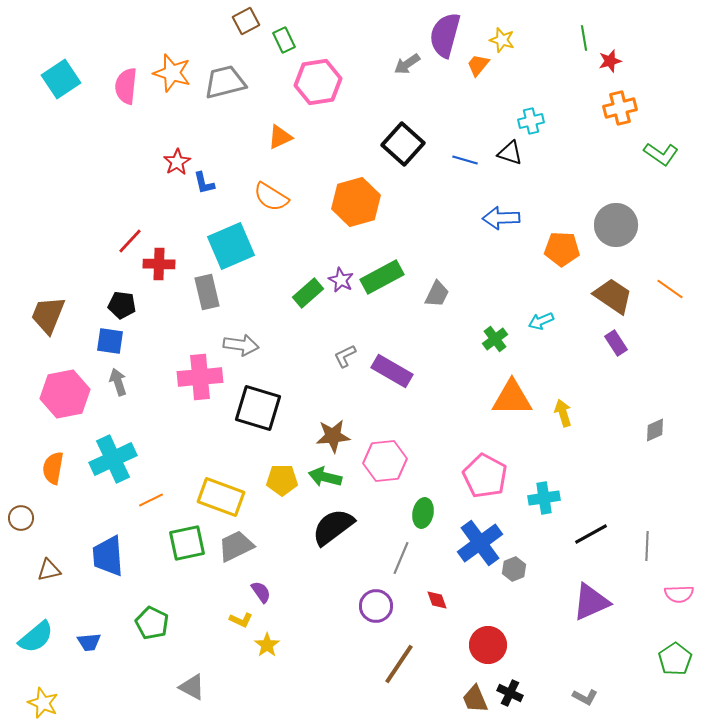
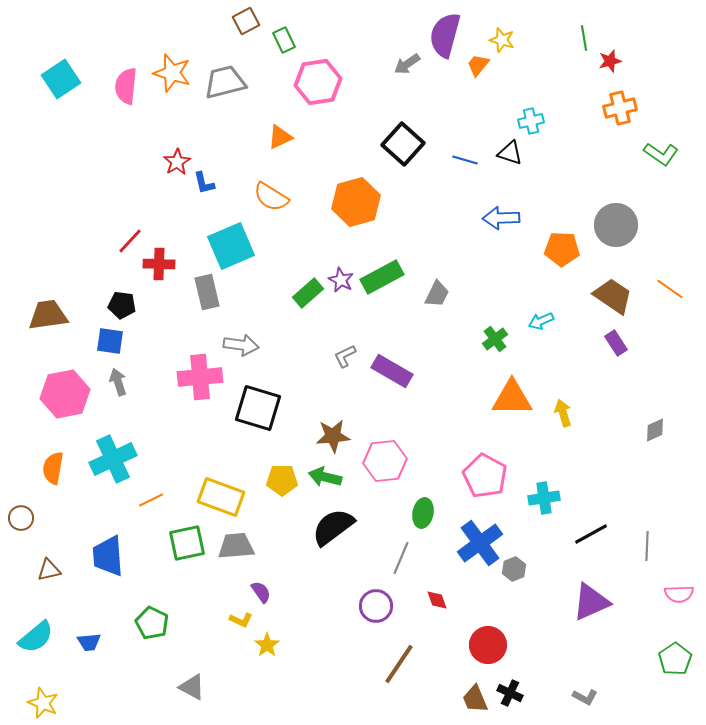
brown trapezoid at (48, 315): rotated 60 degrees clockwise
gray trapezoid at (236, 546): rotated 21 degrees clockwise
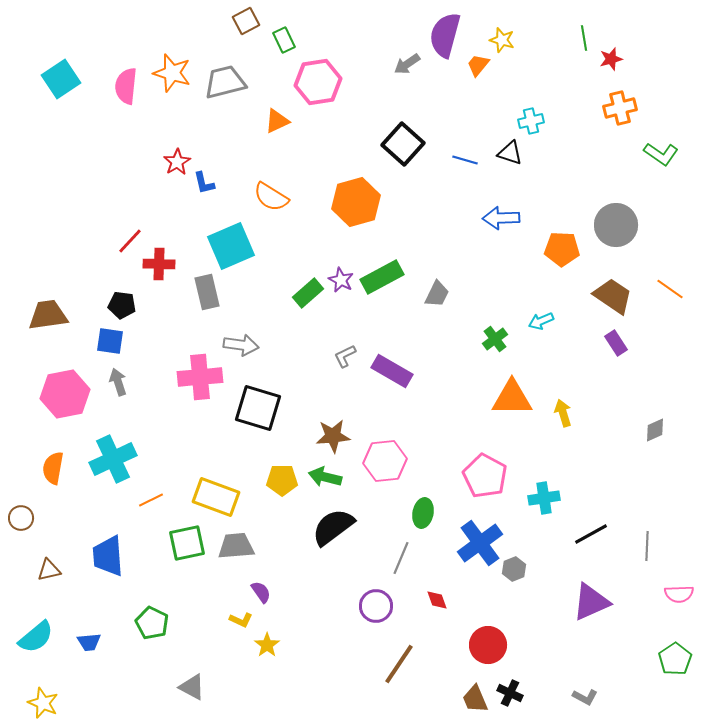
red star at (610, 61): moved 1 px right, 2 px up
orange triangle at (280, 137): moved 3 px left, 16 px up
yellow rectangle at (221, 497): moved 5 px left
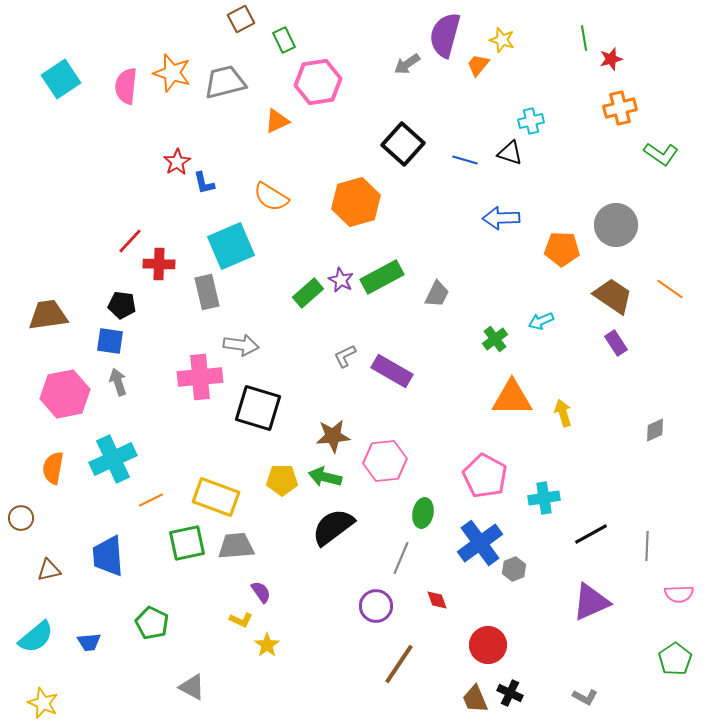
brown square at (246, 21): moved 5 px left, 2 px up
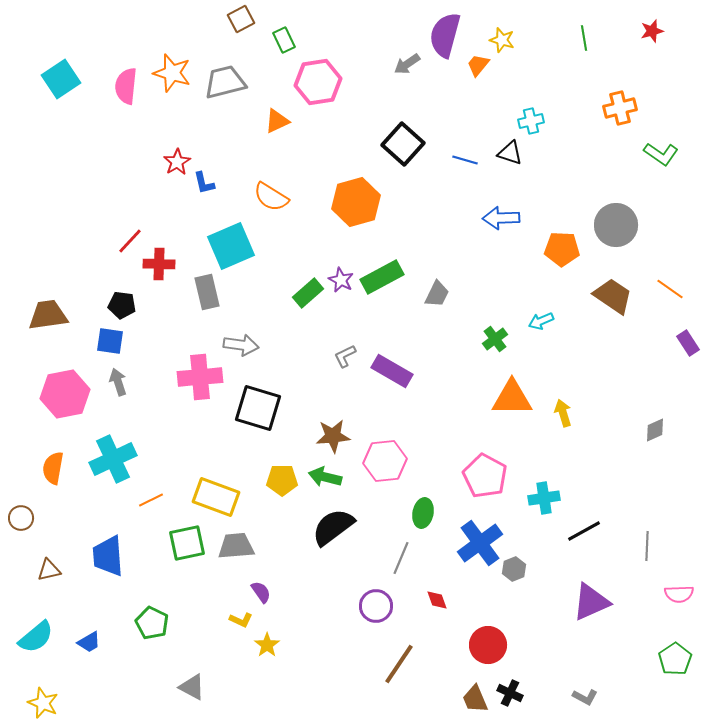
red star at (611, 59): moved 41 px right, 28 px up
purple rectangle at (616, 343): moved 72 px right
black line at (591, 534): moved 7 px left, 3 px up
blue trapezoid at (89, 642): rotated 25 degrees counterclockwise
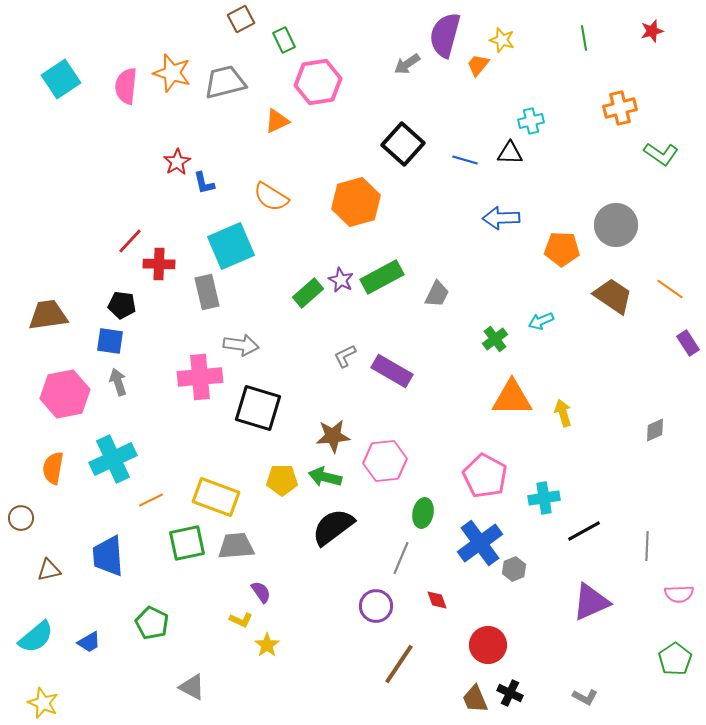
black triangle at (510, 153): rotated 16 degrees counterclockwise
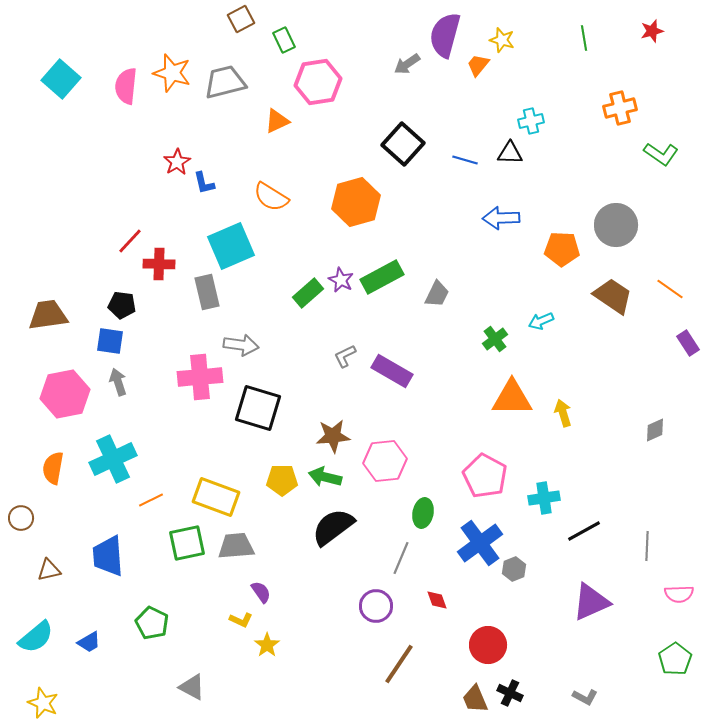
cyan square at (61, 79): rotated 15 degrees counterclockwise
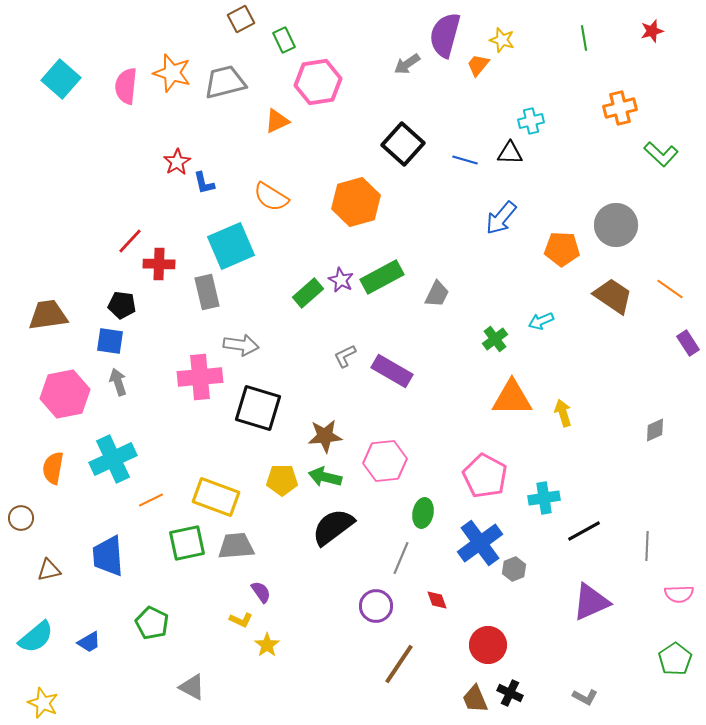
green L-shape at (661, 154): rotated 8 degrees clockwise
blue arrow at (501, 218): rotated 48 degrees counterclockwise
brown star at (333, 436): moved 8 px left
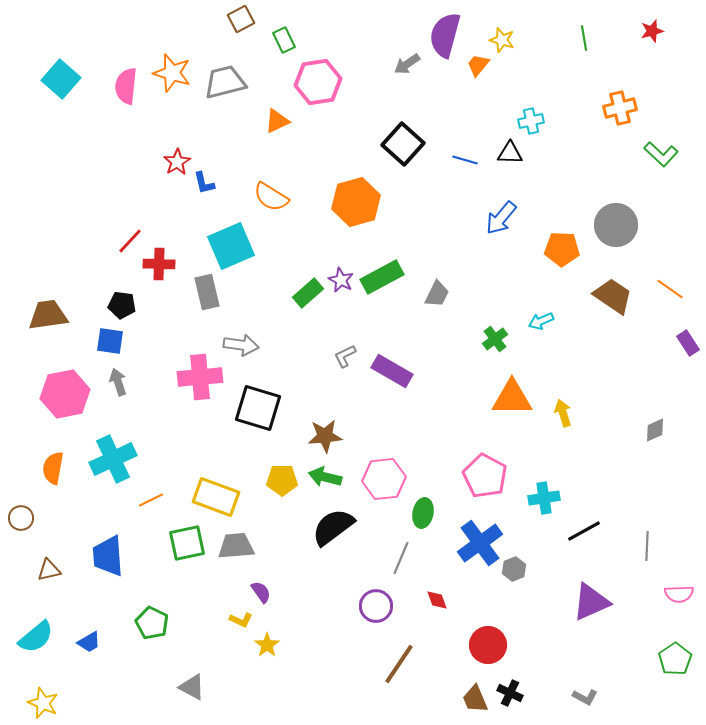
pink hexagon at (385, 461): moved 1 px left, 18 px down
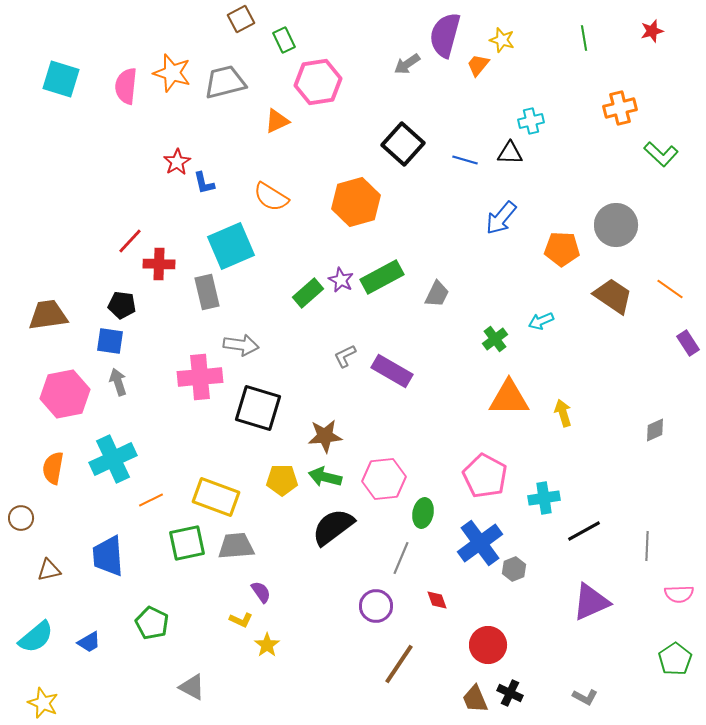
cyan square at (61, 79): rotated 24 degrees counterclockwise
orange triangle at (512, 398): moved 3 px left
